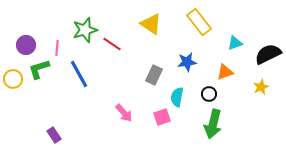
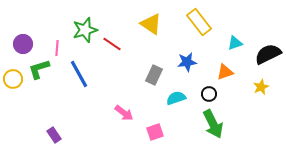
purple circle: moved 3 px left, 1 px up
cyan semicircle: moved 1 px left, 1 px down; rotated 60 degrees clockwise
pink arrow: rotated 12 degrees counterclockwise
pink square: moved 7 px left, 15 px down
green arrow: rotated 40 degrees counterclockwise
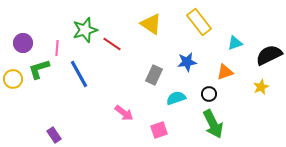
purple circle: moved 1 px up
black semicircle: moved 1 px right, 1 px down
pink square: moved 4 px right, 2 px up
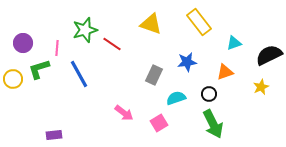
yellow triangle: rotated 15 degrees counterclockwise
cyan triangle: moved 1 px left
pink square: moved 7 px up; rotated 12 degrees counterclockwise
purple rectangle: rotated 63 degrees counterclockwise
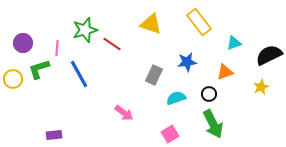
pink square: moved 11 px right, 11 px down
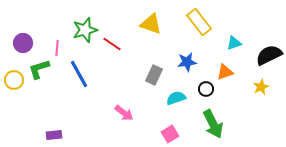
yellow circle: moved 1 px right, 1 px down
black circle: moved 3 px left, 5 px up
